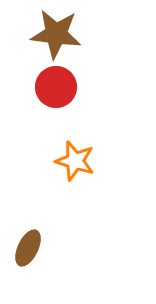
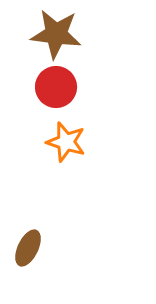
orange star: moved 9 px left, 19 px up
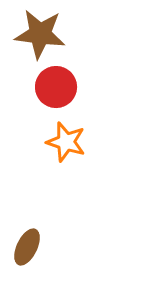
brown star: moved 16 px left
brown ellipse: moved 1 px left, 1 px up
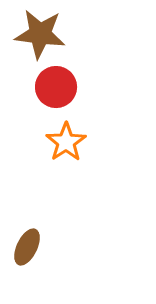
orange star: rotated 21 degrees clockwise
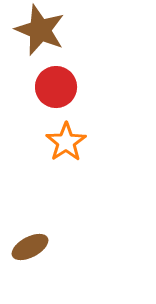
brown star: moved 4 px up; rotated 15 degrees clockwise
brown ellipse: moved 3 px right; rotated 36 degrees clockwise
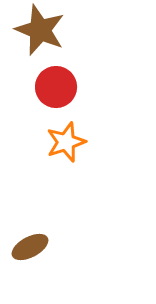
orange star: rotated 15 degrees clockwise
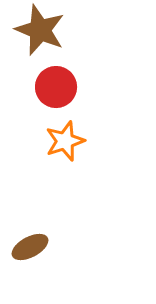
orange star: moved 1 px left, 1 px up
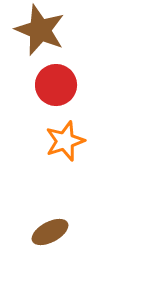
red circle: moved 2 px up
brown ellipse: moved 20 px right, 15 px up
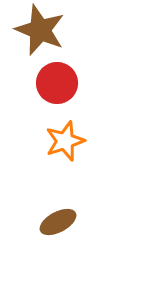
red circle: moved 1 px right, 2 px up
brown ellipse: moved 8 px right, 10 px up
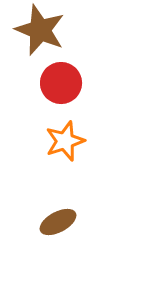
red circle: moved 4 px right
